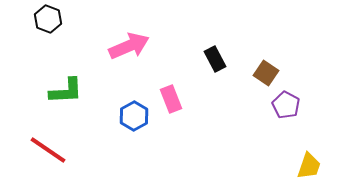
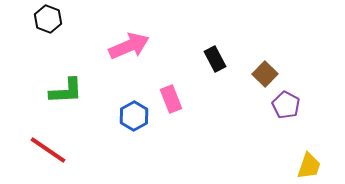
brown square: moved 1 px left, 1 px down; rotated 10 degrees clockwise
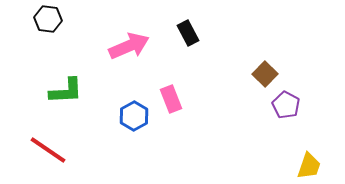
black hexagon: rotated 12 degrees counterclockwise
black rectangle: moved 27 px left, 26 px up
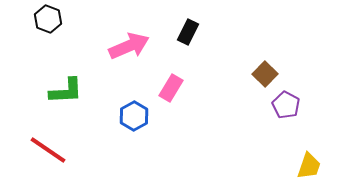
black hexagon: rotated 12 degrees clockwise
black rectangle: moved 1 px up; rotated 55 degrees clockwise
pink rectangle: moved 11 px up; rotated 52 degrees clockwise
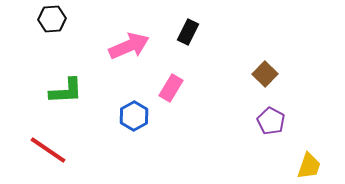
black hexagon: moved 4 px right; rotated 24 degrees counterclockwise
purple pentagon: moved 15 px left, 16 px down
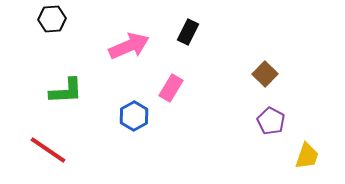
yellow trapezoid: moved 2 px left, 10 px up
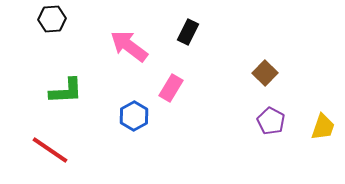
pink arrow: rotated 120 degrees counterclockwise
brown square: moved 1 px up
red line: moved 2 px right
yellow trapezoid: moved 16 px right, 29 px up
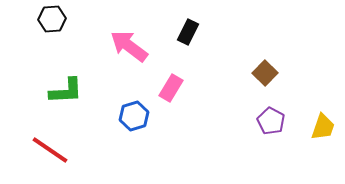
blue hexagon: rotated 12 degrees clockwise
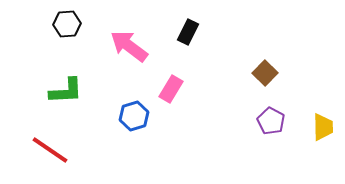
black hexagon: moved 15 px right, 5 px down
pink rectangle: moved 1 px down
yellow trapezoid: rotated 20 degrees counterclockwise
